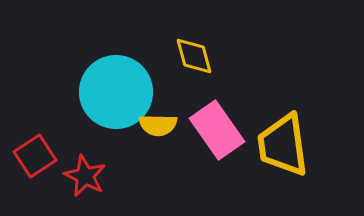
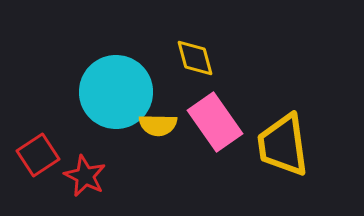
yellow diamond: moved 1 px right, 2 px down
pink rectangle: moved 2 px left, 8 px up
red square: moved 3 px right, 1 px up
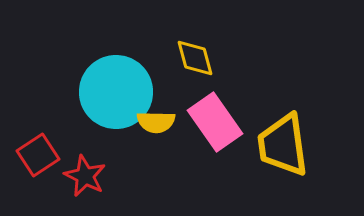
yellow semicircle: moved 2 px left, 3 px up
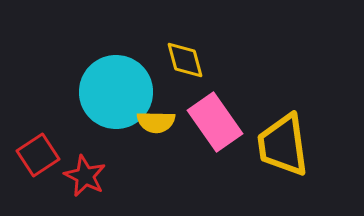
yellow diamond: moved 10 px left, 2 px down
